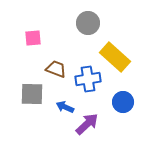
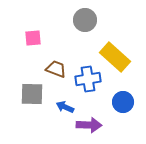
gray circle: moved 3 px left, 3 px up
purple arrow: moved 2 px right, 1 px down; rotated 45 degrees clockwise
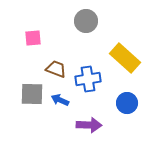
gray circle: moved 1 px right, 1 px down
yellow rectangle: moved 10 px right, 1 px down
blue circle: moved 4 px right, 1 px down
blue arrow: moved 5 px left, 7 px up
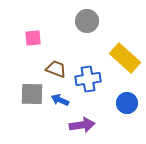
gray circle: moved 1 px right
purple arrow: moved 7 px left; rotated 10 degrees counterclockwise
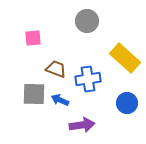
gray square: moved 2 px right
